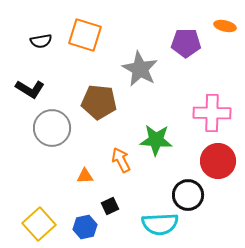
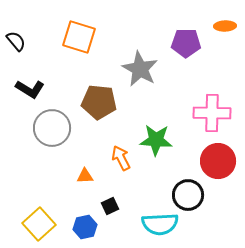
orange ellipse: rotated 15 degrees counterclockwise
orange square: moved 6 px left, 2 px down
black semicircle: moved 25 px left; rotated 120 degrees counterclockwise
orange arrow: moved 2 px up
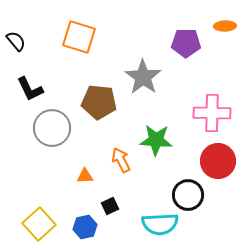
gray star: moved 3 px right, 8 px down; rotated 6 degrees clockwise
black L-shape: rotated 32 degrees clockwise
orange arrow: moved 2 px down
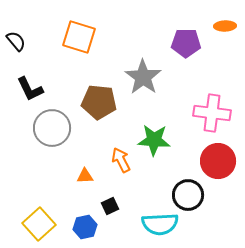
pink cross: rotated 6 degrees clockwise
green star: moved 2 px left
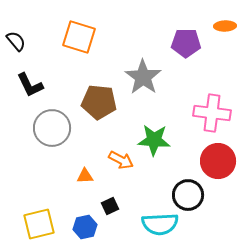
black L-shape: moved 4 px up
orange arrow: rotated 145 degrees clockwise
yellow square: rotated 28 degrees clockwise
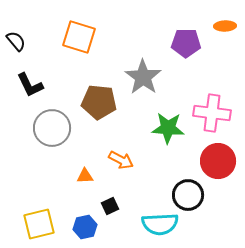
green star: moved 14 px right, 12 px up
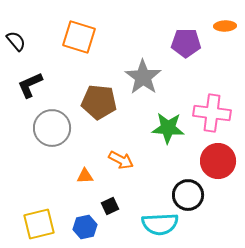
black L-shape: rotated 92 degrees clockwise
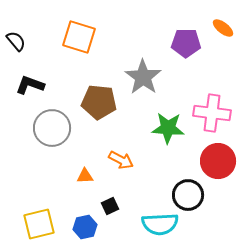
orange ellipse: moved 2 px left, 2 px down; rotated 40 degrees clockwise
black L-shape: rotated 44 degrees clockwise
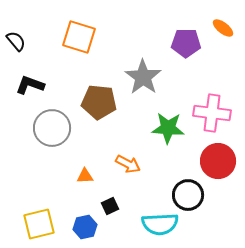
orange arrow: moved 7 px right, 4 px down
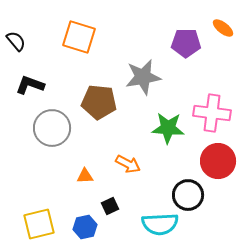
gray star: rotated 27 degrees clockwise
